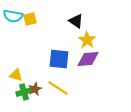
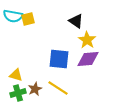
yellow square: moved 2 px left
green cross: moved 6 px left, 1 px down
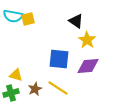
purple diamond: moved 7 px down
green cross: moved 7 px left
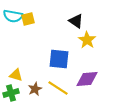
purple diamond: moved 1 px left, 13 px down
